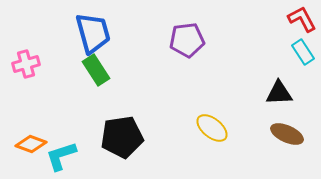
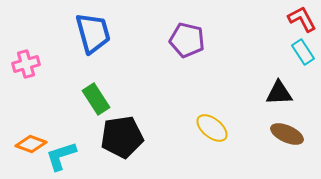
purple pentagon: rotated 20 degrees clockwise
green rectangle: moved 29 px down
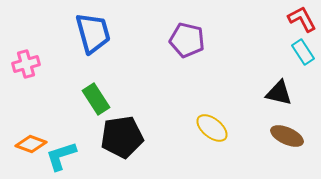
black triangle: rotated 16 degrees clockwise
brown ellipse: moved 2 px down
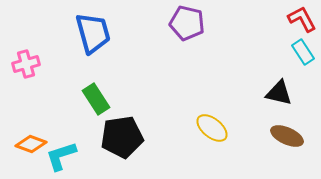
purple pentagon: moved 17 px up
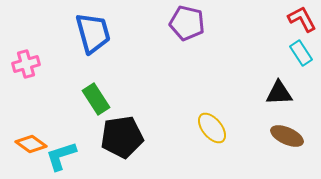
cyan rectangle: moved 2 px left, 1 px down
black triangle: rotated 16 degrees counterclockwise
yellow ellipse: rotated 12 degrees clockwise
orange diamond: rotated 16 degrees clockwise
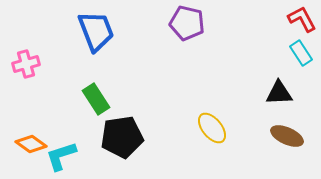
blue trapezoid: moved 3 px right, 2 px up; rotated 6 degrees counterclockwise
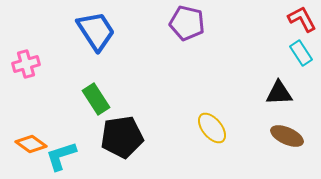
blue trapezoid: rotated 12 degrees counterclockwise
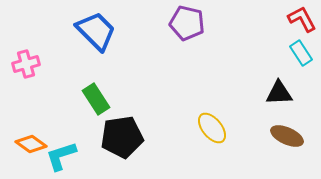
blue trapezoid: rotated 12 degrees counterclockwise
